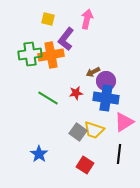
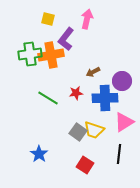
purple circle: moved 16 px right
blue cross: moved 1 px left; rotated 10 degrees counterclockwise
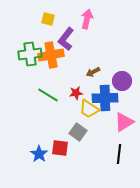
green line: moved 3 px up
yellow trapezoid: moved 5 px left, 21 px up; rotated 15 degrees clockwise
red square: moved 25 px left, 17 px up; rotated 24 degrees counterclockwise
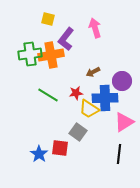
pink arrow: moved 8 px right, 9 px down; rotated 30 degrees counterclockwise
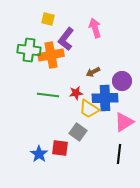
green cross: moved 1 px left, 4 px up; rotated 15 degrees clockwise
green line: rotated 25 degrees counterclockwise
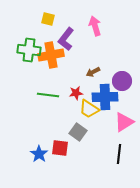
pink arrow: moved 2 px up
blue cross: moved 1 px up
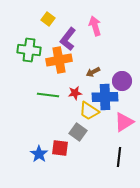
yellow square: rotated 24 degrees clockwise
purple L-shape: moved 2 px right
orange cross: moved 8 px right, 5 px down
red star: moved 1 px left
yellow trapezoid: moved 2 px down
black line: moved 3 px down
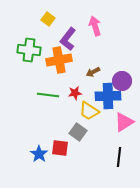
blue cross: moved 3 px right, 1 px up
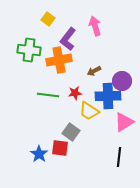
brown arrow: moved 1 px right, 1 px up
gray square: moved 7 px left
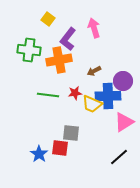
pink arrow: moved 1 px left, 2 px down
purple circle: moved 1 px right
yellow trapezoid: moved 3 px right, 7 px up; rotated 10 degrees counterclockwise
gray square: moved 1 px down; rotated 30 degrees counterclockwise
black line: rotated 42 degrees clockwise
